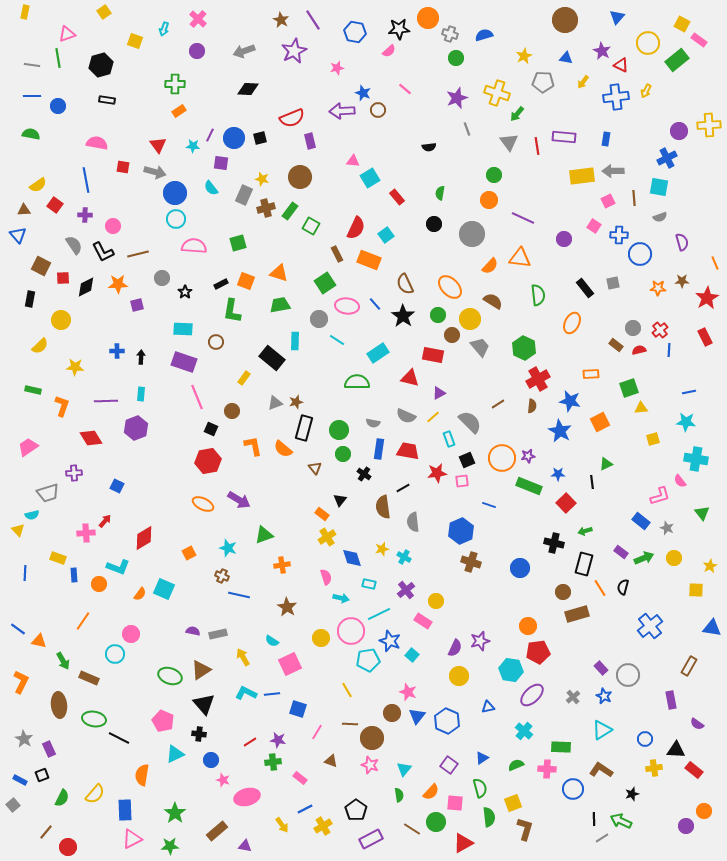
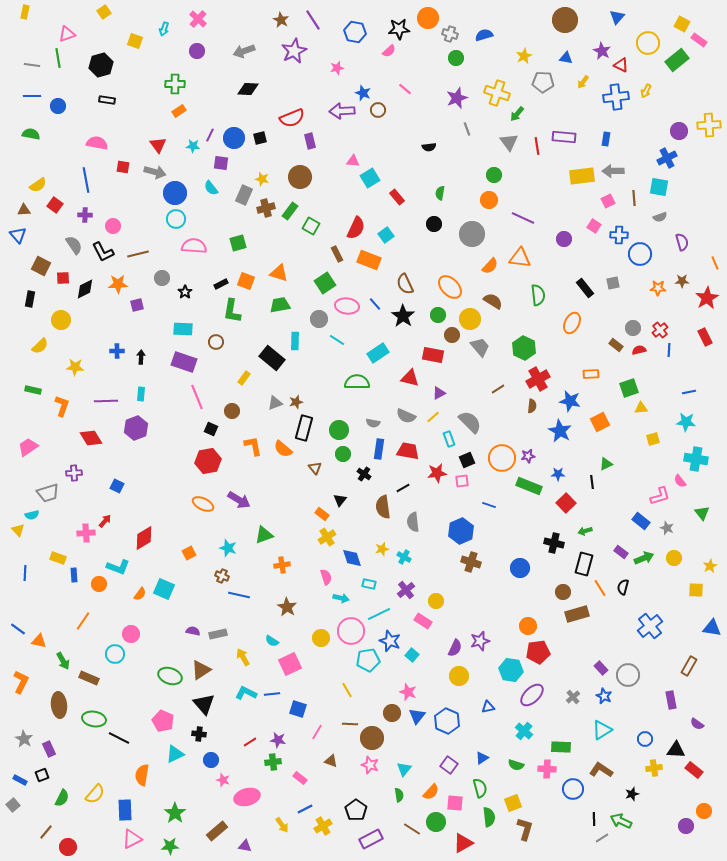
black diamond at (86, 287): moved 1 px left, 2 px down
brown line at (498, 404): moved 15 px up
green semicircle at (516, 765): rotated 140 degrees counterclockwise
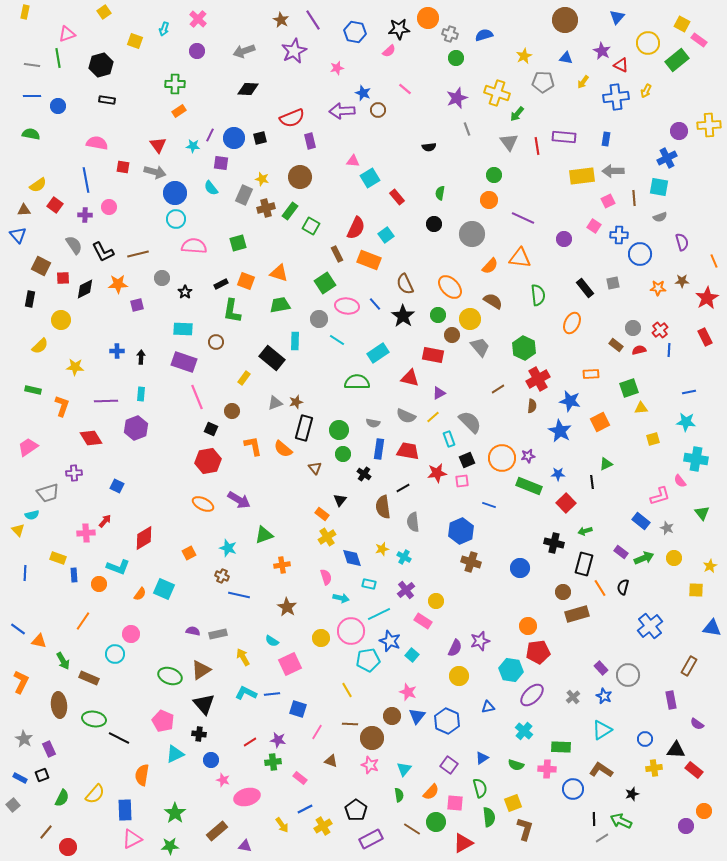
pink circle at (113, 226): moved 4 px left, 19 px up
orange line at (715, 263): moved 1 px left, 2 px up
brown circle at (392, 713): moved 3 px down
blue rectangle at (20, 780): moved 2 px up
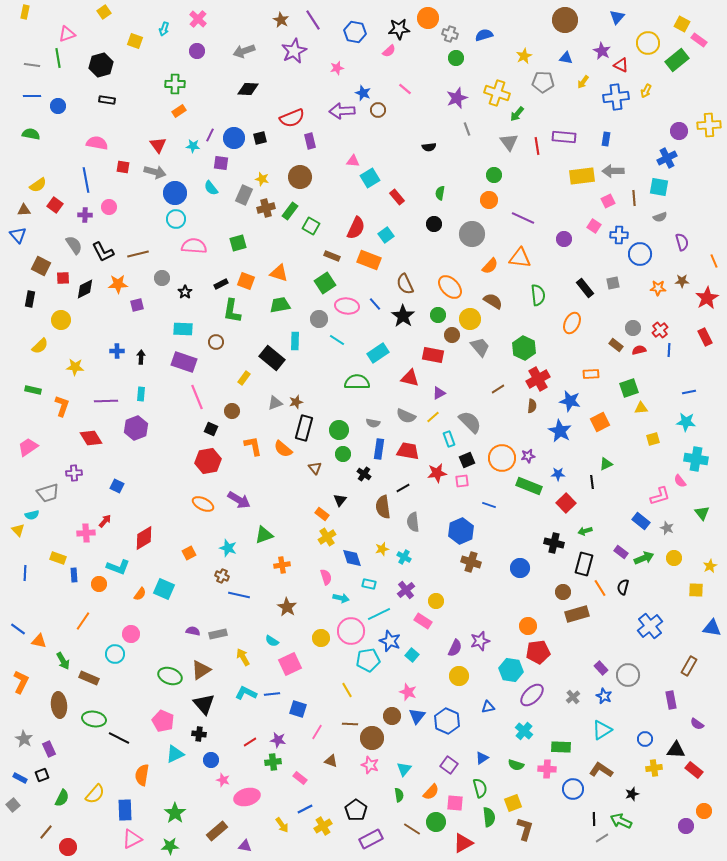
brown rectangle at (337, 254): moved 5 px left, 2 px down; rotated 42 degrees counterclockwise
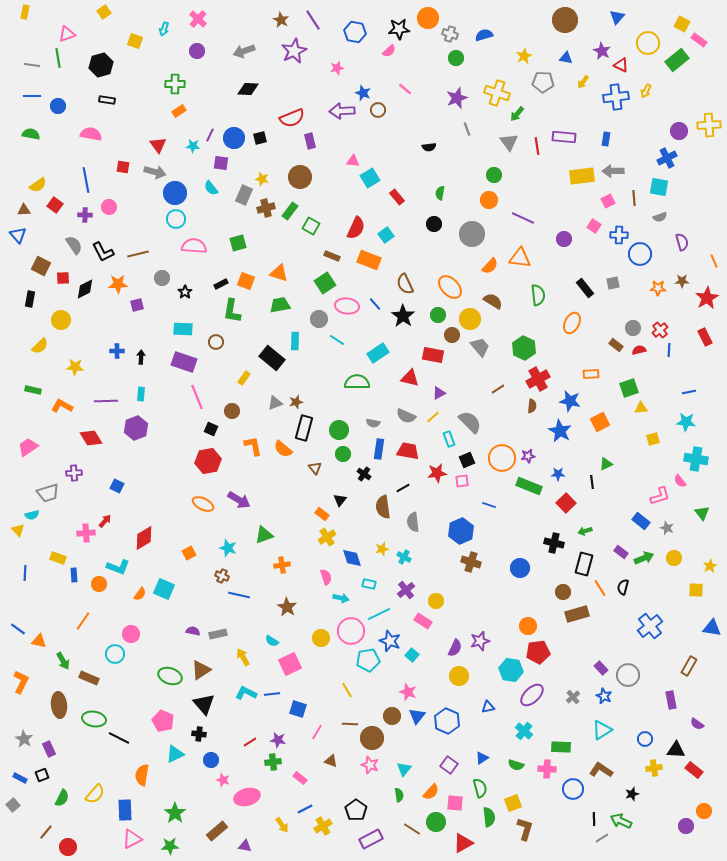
pink semicircle at (97, 143): moved 6 px left, 9 px up
orange L-shape at (62, 406): rotated 80 degrees counterclockwise
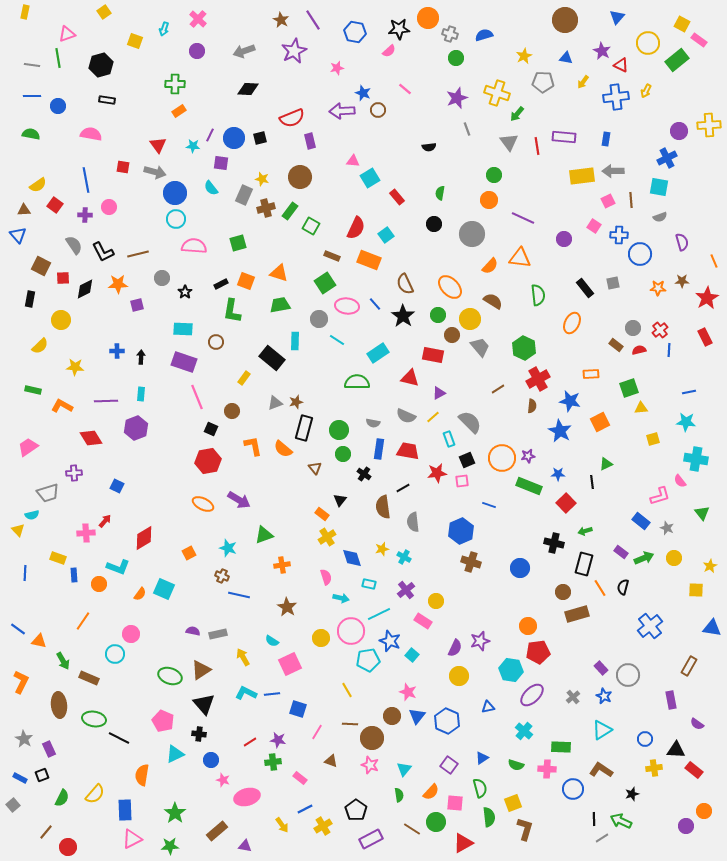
brown line at (634, 198): moved 3 px left, 2 px down
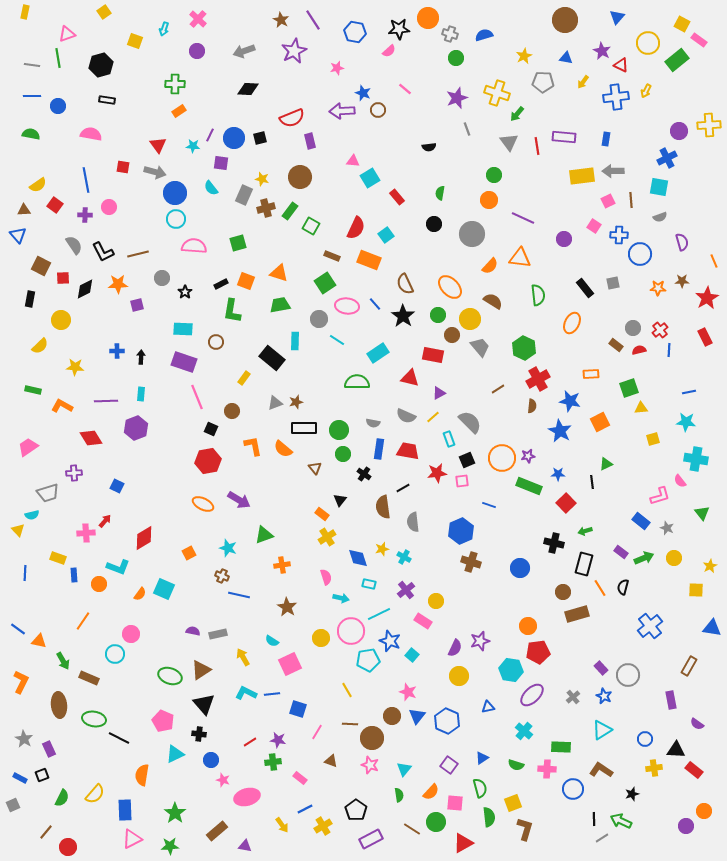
black rectangle at (304, 428): rotated 75 degrees clockwise
blue diamond at (352, 558): moved 6 px right
gray square at (13, 805): rotated 16 degrees clockwise
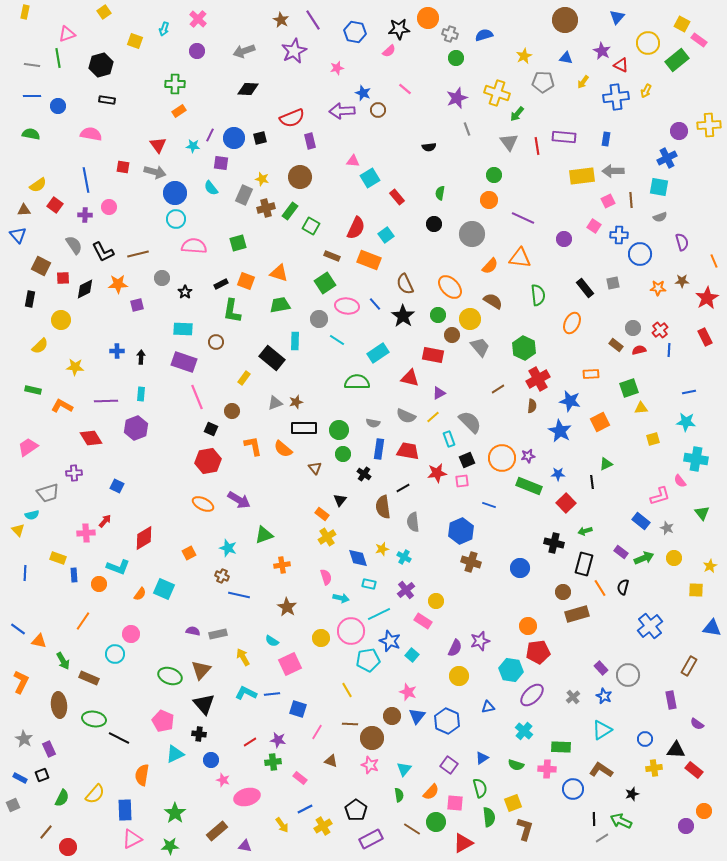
brown triangle at (201, 670): rotated 15 degrees counterclockwise
